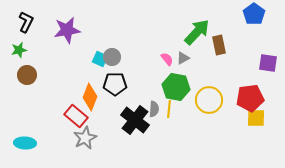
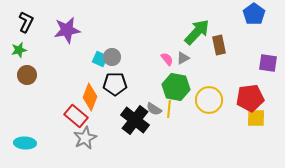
gray semicircle: rotated 119 degrees clockwise
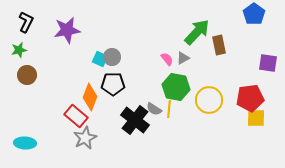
black pentagon: moved 2 px left
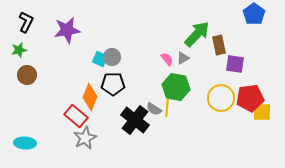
green arrow: moved 2 px down
purple square: moved 33 px left, 1 px down
yellow circle: moved 12 px right, 2 px up
yellow line: moved 2 px left, 1 px up
yellow square: moved 6 px right, 6 px up
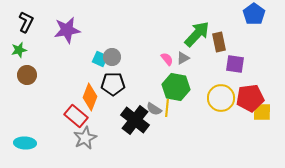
brown rectangle: moved 3 px up
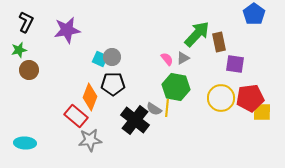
brown circle: moved 2 px right, 5 px up
gray star: moved 5 px right, 2 px down; rotated 20 degrees clockwise
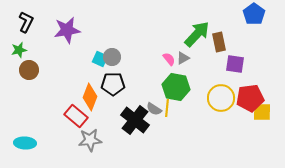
pink semicircle: moved 2 px right
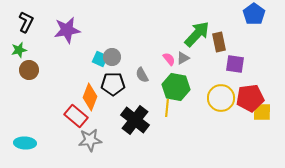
gray semicircle: moved 12 px left, 34 px up; rotated 28 degrees clockwise
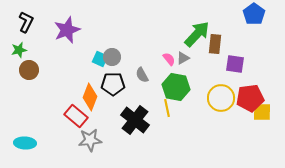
purple star: rotated 12 degrees counterclockwise
brown rectangle: moved 4 px left, 2 px down; rotated 18 degrees clockwise
yellow line: rotated 18 degrees counterclockwise
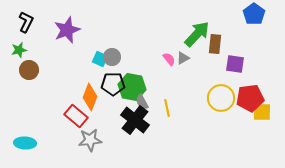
gray semicircle: moved 27 px down
green hexagon: moved 44 px left
